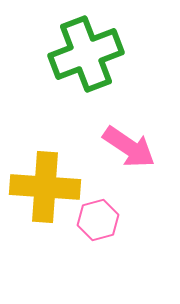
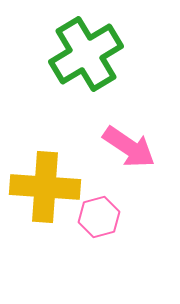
green cross: rotated 10 degrees counterclockwise
pink hexagon: moved 1 px right, 3 px up
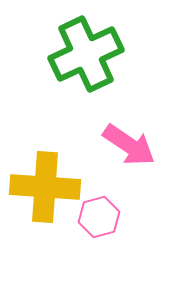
green cross: rotated 6 degrees clockwise
pink arrow: moved 2 px up
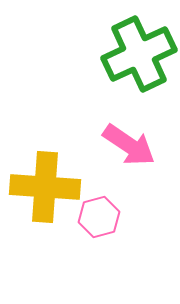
green cross: moved 53 px right
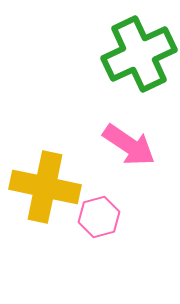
yellow cross: rotated 8 degrees clockwise
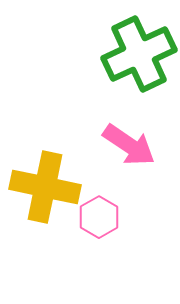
pink hexagon: rotated 15 degrees counterclockwise
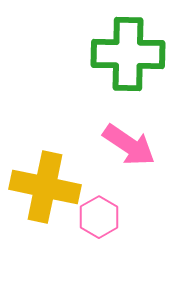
green cross: moved 11 px left; rotated 26 degrees clockwise
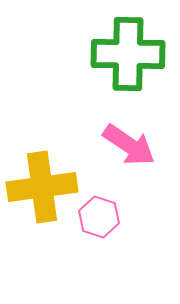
yellow cross: moved 3 px left; rotated 20 degrees counterclockwise
pink hexagon: rotated 12 degrees counterclockwise
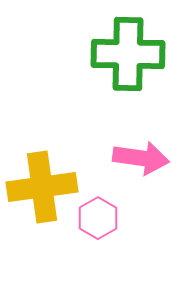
pink arrow: moved 12 px right, 13 px down; rotated 26 degrees counterclockwise
pink hexagon: moved 1 px left, 1 px down; rotated 12 degrees clockwise
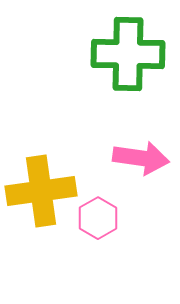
yellow cross: moved 1 px left, 4 px down
